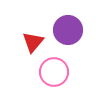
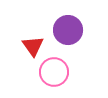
red triangle: moved 4 px down; rotated 15 degrees counterclockwise
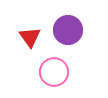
red triangle: moved 3 px left, 9 px up
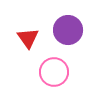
red triangle: moved 2 px left, 1 px down
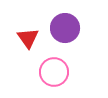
purple circle: moved 3 px left, 2 px up
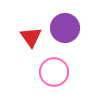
red triangle: moved 3 px right, 1 px up
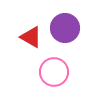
red triangle: rotated 25 degrees counterclockwise
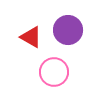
purple circle: moved 3 px right, 2 px down
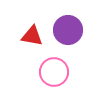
red triangle: moved 1 px right, 1 px up; rotated 20 degrees counterclockwise
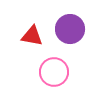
purple circle: moved 2 px right, 1 px up
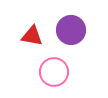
purple circle: moved 1 px right, 1 px down
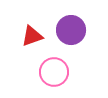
red triangle: rotated 30 degrees counterclockwise
